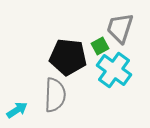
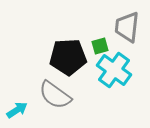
gray trapezoid: moved 7 px right, 1 px up; rotated 12 degrees counterclockwise
green square: rotated 12 degrees clockwise
black pentagon: rotated 9 degrees counterclockwise
gray semicircle: rotated 124 degrees clockwise
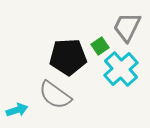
gray trapezoid: rotated 20 degrees clockwise
green square: rotated 18 degrees counterclockwise
cyan cross: moved 7 px right, 1 px up; rotated 12 degrees clockwise
cyan arrow: rotated 15 degrees clockwise
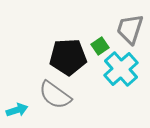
gray trapezoid: moved 3 px right, 2 px down; rotated 8 degrees counterclockwise
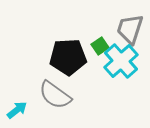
cyan cross: moved 8 px up
cyan arrow: rotated 20 degrees counterclockwise
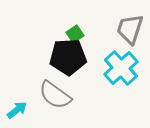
green square: moved 25 px left, 12 px up
cyan cross: moved 7 px down
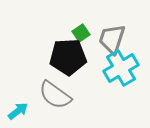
gray trapezoid: moved 18 px left, 10 px down
green square: moved 6 px right, 1 px up
cyan cross: rotated 12 degrees clockwise
cyan arrow: moved 1 px right, 1 px down
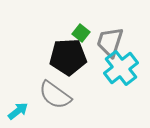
green square: rotated 18 degrees counterclockwise
gray trapezoid: moved 2 px left, 3 px down
cyan cross: rotated 8 degrees counterclockwise
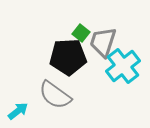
gray trapezoid: moved 7 px left
cyan cross: moved 2 px right, 2 px up
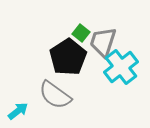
black pentagon: rotated 30 degrees counterclockwise
cyan cross: moved 2 px left, 1 px down
